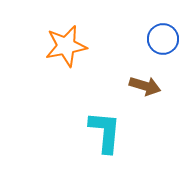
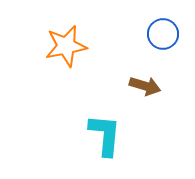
blue circle: moved 5 px up
cyan L-shape: moved 3 px down
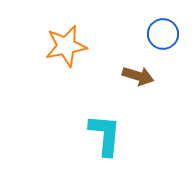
brown arrow: moved 7 px left, 10 px up
